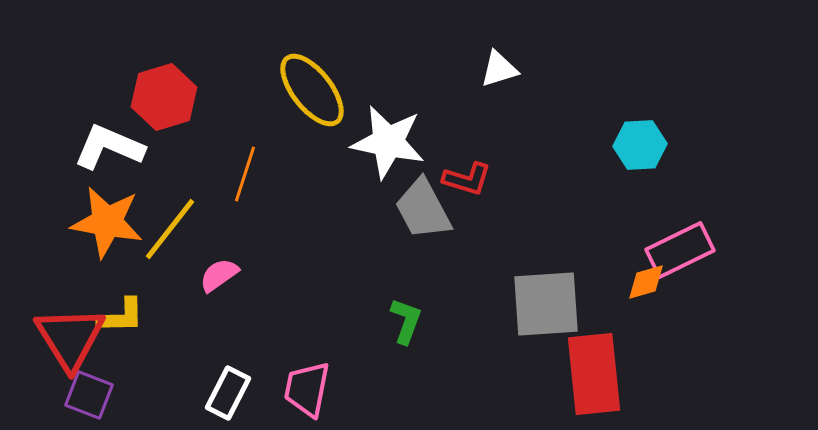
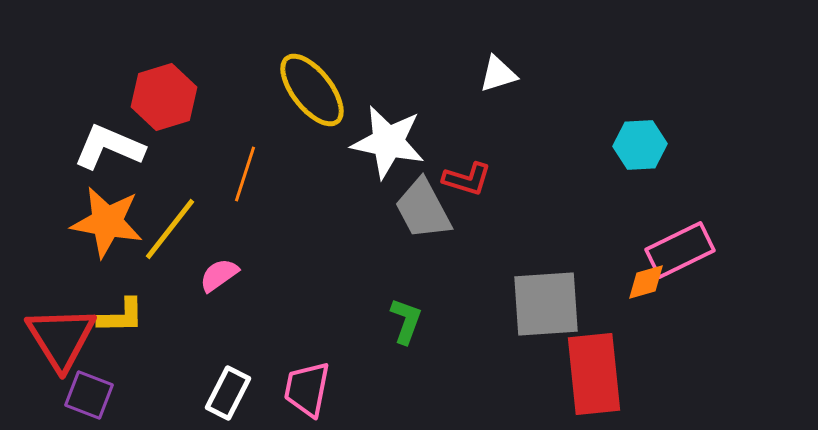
white triangle: moved 1 px left, 5 px down
red triangle: moved 9 px left
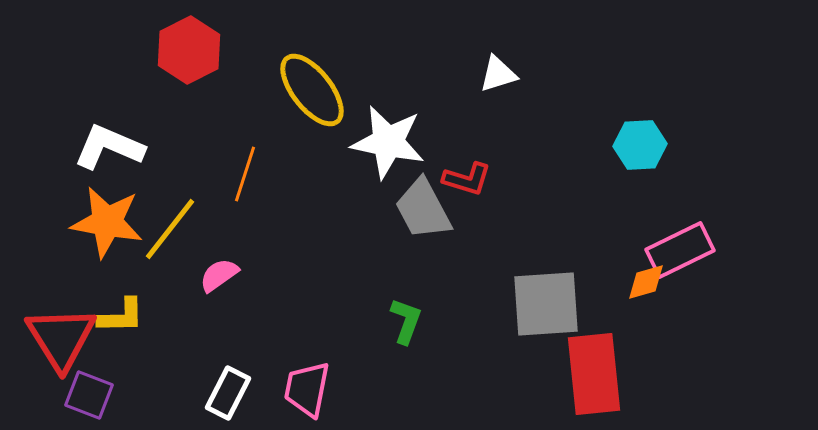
red hexagon: moved 25 px right, 47 px up; rotated 10 degrees counterclockwise
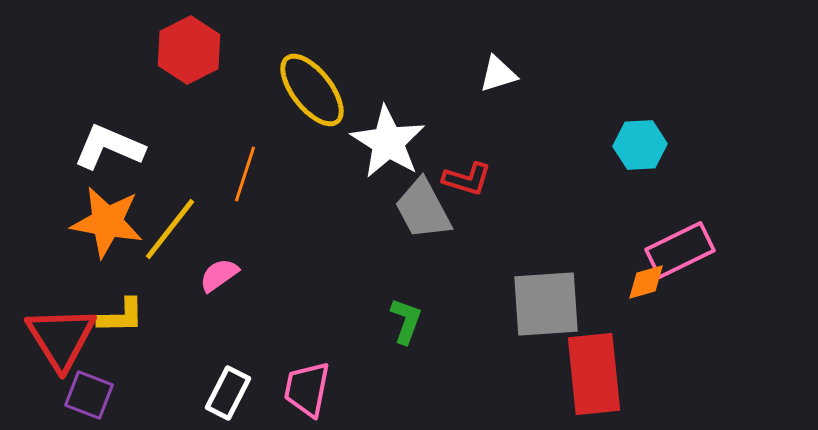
white star: rotated 20 degrees clockwise
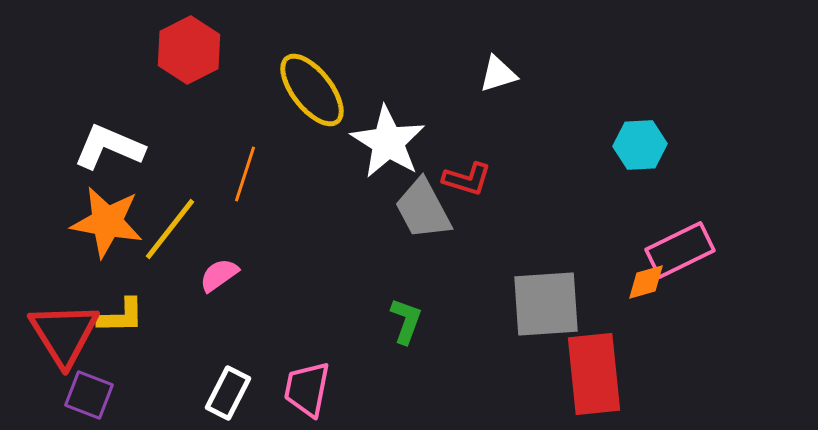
red triangle: moved 3 px right, 4 px up
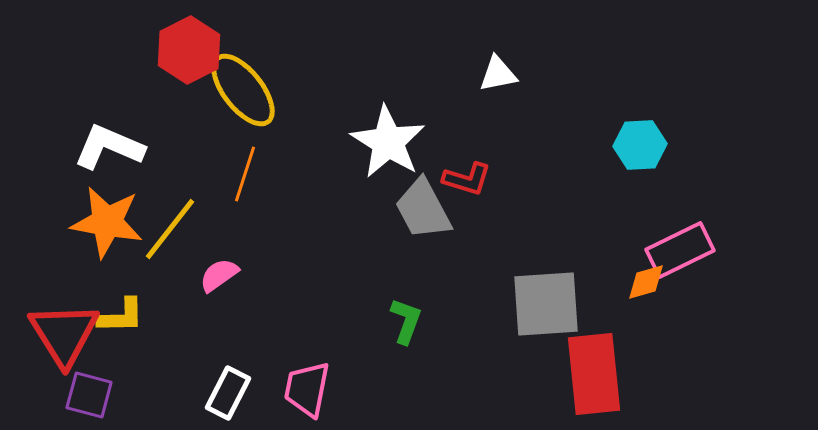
white triangle: rotated 6 degrees clockwise
yellow ellipse: moved 69 px left
purple square: rotated 6 degrees counterclockwise
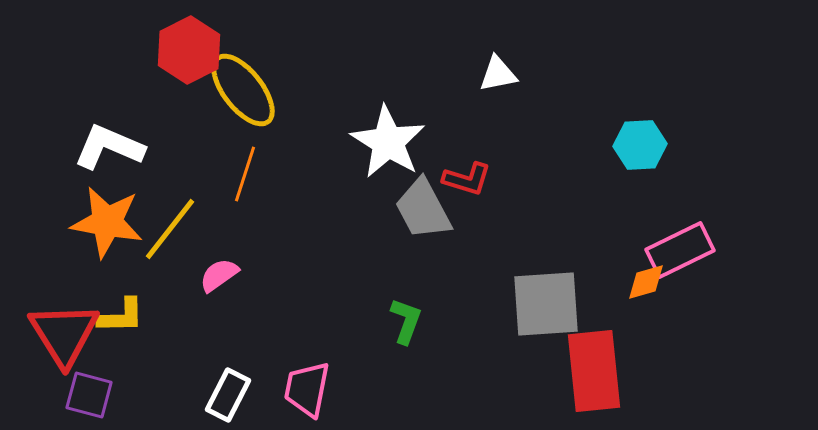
red rectangle: moved 3 px up
white rectangle: moved 2 px down
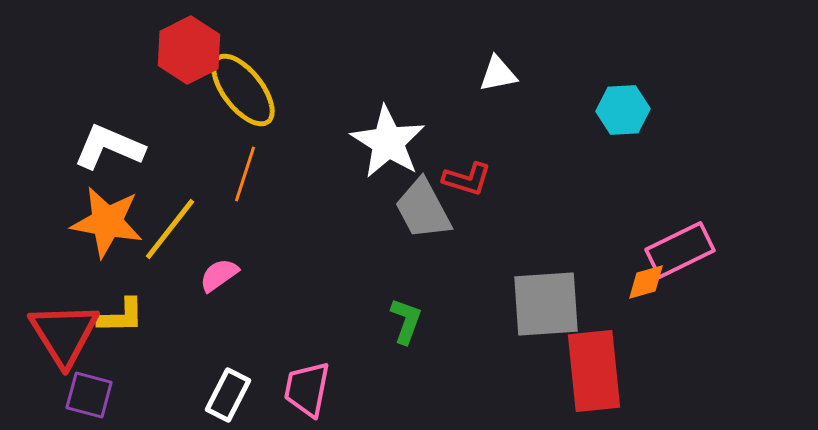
cyan hexagon: moved 17 px left, 35 px up
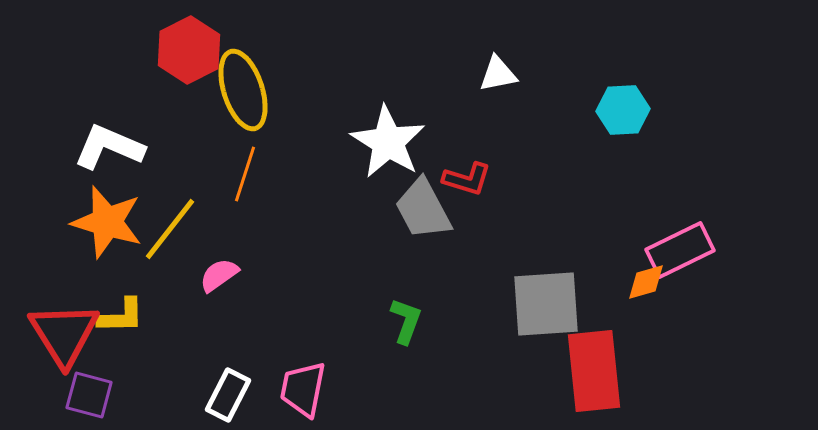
yellow ellipse: rotated 20 degrees clockwise
orange star: rotated 6 degrees clockwise
pink trapezoid: moved 4 px left
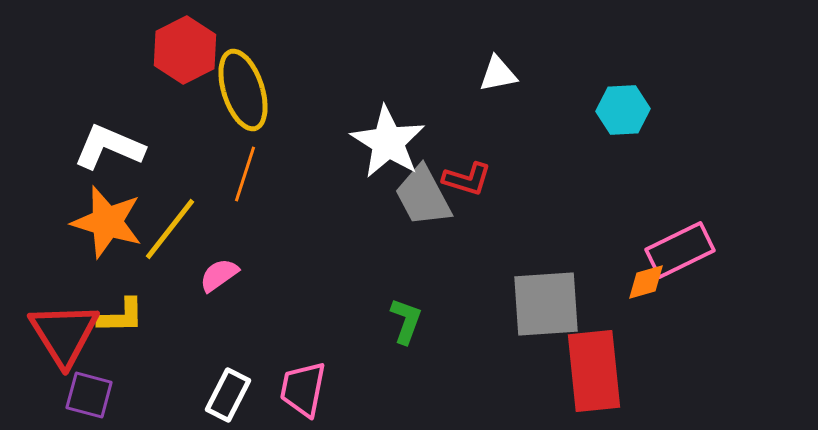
red hexagon: moved 4 px left
gray trapezoid: moved 13 px up
